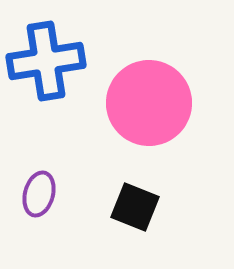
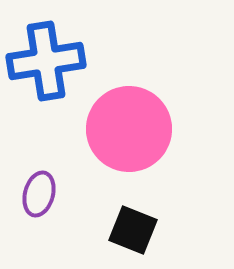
pink circle: moved 20 px left, 26 px down
black square: moved 2 px left, 23 px down
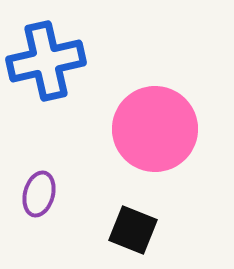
blue cross: rotated 4 degrees counterclockwise
pink circle: moved 26 px right
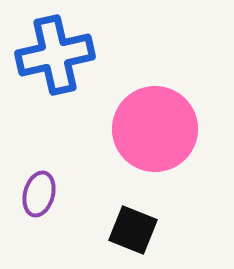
blue cross: moved 9 px right, 6 px up
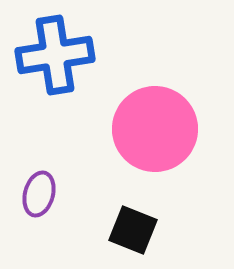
blue cross: rotated 4 degrees clockwise
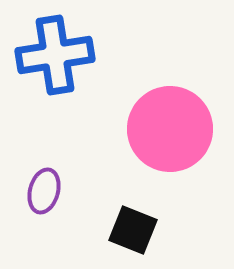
pink circle: moved 15 px right
purple ellipse: moved 5 px right, 3 px up
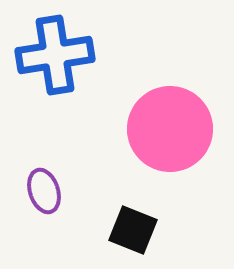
purple ellipse: rotated 33 degrees counterclockwise
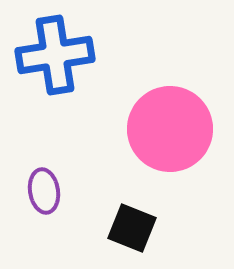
purple ellipse: rotated 9 degrees clockwise
black square: moved 1 px left, 2 px up
